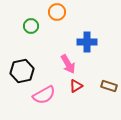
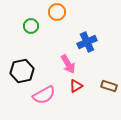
blue cross: rotated 24 degrees counterclockwise
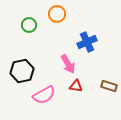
orange circle: moved 2 px down
green circle: moved 2 px left, 1 px up
red triangle: rotated 40 degrees clockwise
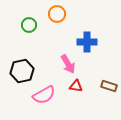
blue cross: rotated 24 degrees clockwise
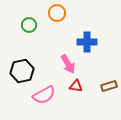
orange circle: moved 1 px up
brown rectangle: rotated 35 degrees counterclockwise
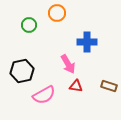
brown rectangle: rotated 35 degrees clockwise
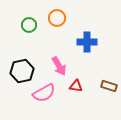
orange circle: moved 5 px down
pink arrow: moved 9 px left, 2 px down
pink semicircle: moved 2 px up
